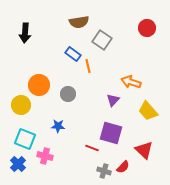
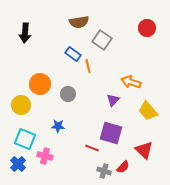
orange circle: moved 1 px right, 1 px up
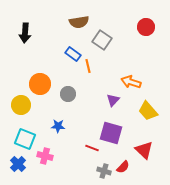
red circle: moved 1 px left, 1 px up
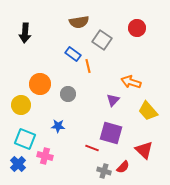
red circle: moved 9 px left, 1 px down
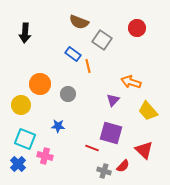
brown semicircle: rotated 30 degrees clockwise
red semicircle: moved 1 px up
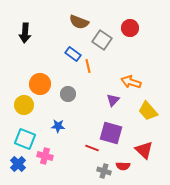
red circle: moved 7 px left
yellow circle: moved 3 px right
red semicircle: rotated 48 degrees clockwise
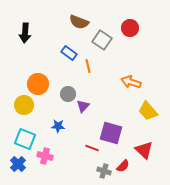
blue rectangle: moved 4 px left, 1 px up
orange circle: moved 2 px left
purple triangle: moved 30 px left, 6 px down
red semicircle: rotated 48 degrees counterclockwise
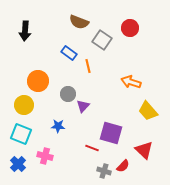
black arrow: moved 2 px up
orange circle: moved 3 px up
cyan square: moved 4 px left, 5 px up
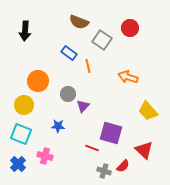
orange arrow: moved 3 px left, 5 px up
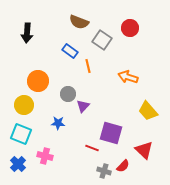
black arrow: moved 2 px right, 2 px down
blue rectangle: moved 1 px right, 2 px up
blue star: moved 3 px up
